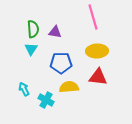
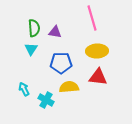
pink line: moved 1 px left, 1 px down
green semicircle: moved 1 px right, 1 px up
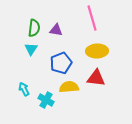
green semicircle: rotated 12 degrees clockwise
purple triangle: moved 1 px right, 2 px up
blue pentagon: rotated 20 degrees counterclockwise
red triangle: moved 2 px left, 1 px down
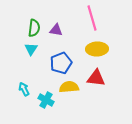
yellow ellipse: moved 2 px up
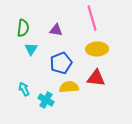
green semicircle: moved 11 px left
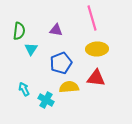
green semicircle: moved 4 px left, 3 px down
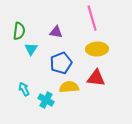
purple triangle: moved 2 px down
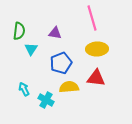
purple triangle: moved 1 px left, 1 px down
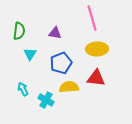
cyan triangle: moved 1 px left, 5 px down
cyan arrow: moved 1 px left
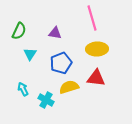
green semicircle: rotated 18 degrees clockwise
yellow semicircle: rotated 12 degrees counterclockwise
